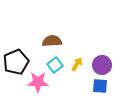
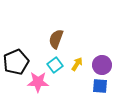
brown semicircle: moved 4 px right, 2 px up; rotated 66 degrees counterclockwise
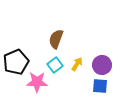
pink star: moved 1 px left
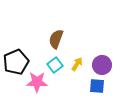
blue square: moved 3 px left
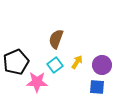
yellow arrow: moved 2 px up
blue square: moved 1 px down
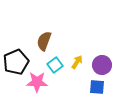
brown semicircle: moved 12 px left, 2 px down
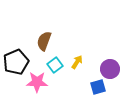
purple circle: moved 8 px right, 4 px down
blue square: moved 1 px right; rotated 21 degrees counterclockwise
